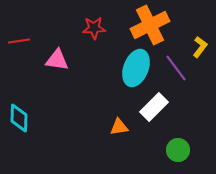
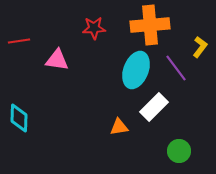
orange cross: rotated 21 degrees clockwise
cyan ellipse: moved 2 px down
green circle: moved 1 px right, 1 px down
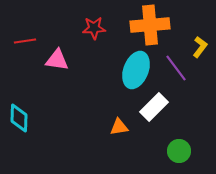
red line: moved 6 px right
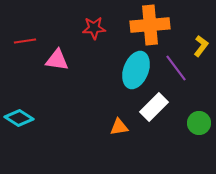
yellow L-shape: moved 1 px right, 1 px up
cyan diamond: rotated 60 degrees counterclockwise
green circle: moved 20 px right, 28 px up
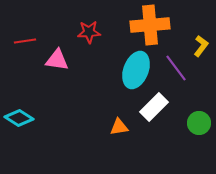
red star: moved 5 px left, 4 px down
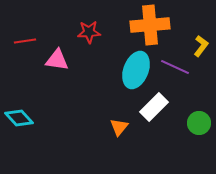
purple line: moved 1 px left, 1 px up; rotated 28 degrees counterclockwise
cyan diamond: rotated 16 degrees clockwise
orange triangle: rotated 42 degrees counterclockwise
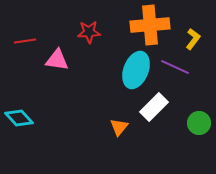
yellow L-shape: moved 8 px left, 7 px up
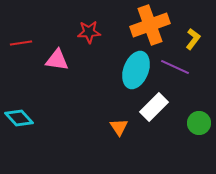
orange cross: rotated 15 degrees counterclockwise
red line: moved 4 px left, 2 px down
orange triangle: rotated 12 degrees counterclockwise
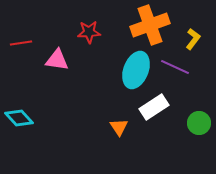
white rectangle: rotated 12 degrees clockwise
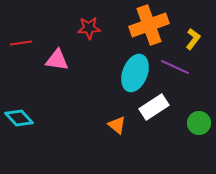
orange cross: moved 1 px left
red star: moved 4 px up
cyan ellipse: moved 1 px left, 3 px down
orange triangle: moved 2 px left, 2 px up; rotated 18 degrees counterclockwise
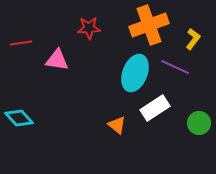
white rectangle: moved 1 px right, 1 px down
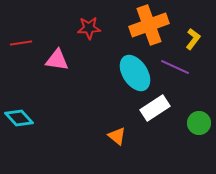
cyan ellipse: rotated 54 degrees counterclockwise
orange triangle: moved 11 px down
